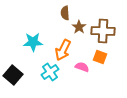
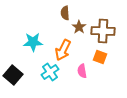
pink semicircle: moved 4 px down; rotated 120 degrees counterclockwise
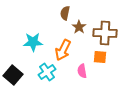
brown semicircle: rotated 16 degrees clockwise
brown cross: moved 2 px right, 2 px down
orange square: rotated 16 degrees counterclockwise
cyan cross: moved 3 px left
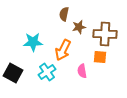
brown semicircle: moved 1 px left, 1 px down
brown star: rotated 24 degrees clockwise
brown cross: moved 1 px down
black square: moved 2 px up; rotated 12 degrees counterclockwise
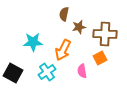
orange square: moved 1 px down; rotated 32 degrees counterclockwise
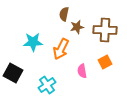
brown star: moved 2 px left
brown cross: moved 4 px up
orange arrow: moved 2 px left, 1 px up
orange square: moved 5 px right, 4 px down
cyan cross: moved 13 px down
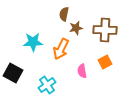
brown star: moved 1 px left, 1 px down
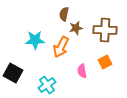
cyan star: moved 2 px right, 2 px up
orange arrow: moved 2 px up
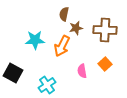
orange arrow: moved 1 px right, 1 px up
orange square: moved 2 px down; rotated 16 degrees counterclockwise
